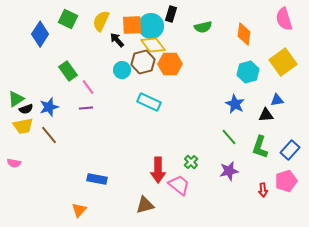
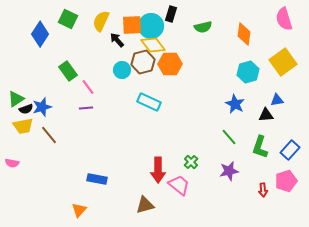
blue star at (49, 107): moved 7 px left
pink semicircle at (14, 163): moved 2 px left
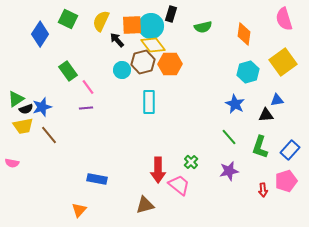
cyan rectangle at (149, 102): rotated 65 degrees clockwise
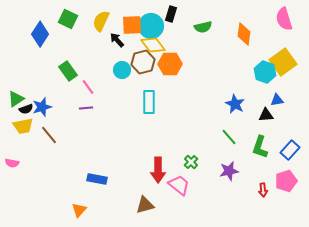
cyan hexagon at (248, 72): moved 17 px right; rotated 25 degrees counterclockwise
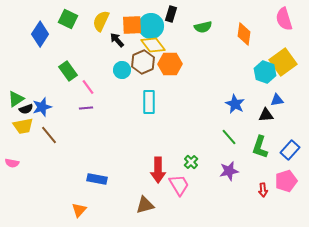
brown hexagon at (143, 62): rotated 10 degrees counterclockwise
pink trapezoid at (179, 185): rotated 20 degrees clockwise
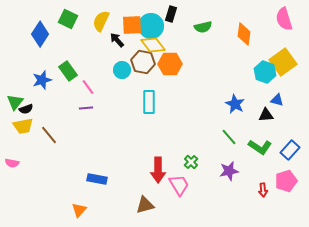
brown hexagon at (143, 62): rotated 25 degrees counterclockwise
green triangle at (16, 99): moved 1 px left, 3 px down; rotated 18 degrees counterclockwise
blue triangle at (277, 100): rotated 24 degrees clockwise
blue star at (42, 107): moved 27 px up
green L-shape at (260, 147): rotated 75 degrees counterclockwise
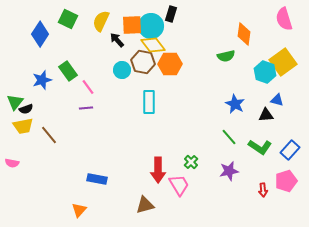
green semicircle at (203, 27): moved 23 px right, 29 px down
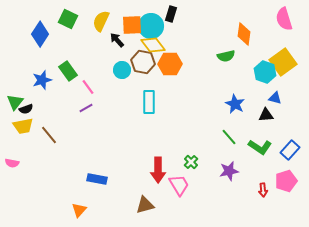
blue triangle at (277, 100): moved 2 px left, 2 px up
purple line at (86, 108): rotated 24 degrees counterclockwise
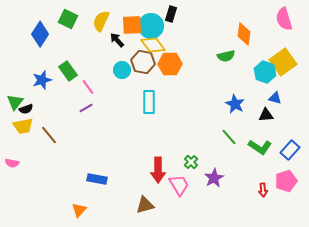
purple star at (229, 171): moved 15 px left, 7 px down; rotated 18 degrees counterclockwise
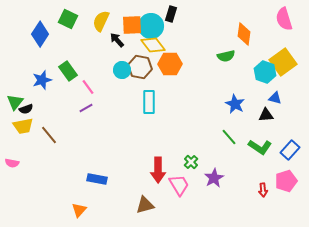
brown hexagon at (143, 62): moved 3 px left, 5 px down
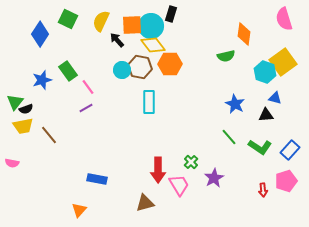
brown triangle at (145, 205): moved 2 px up
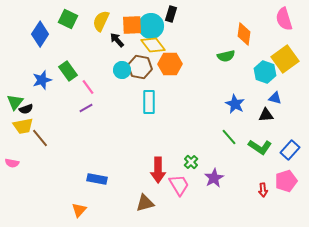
yellow square at (283, 62): moved 2 px right, 3 px up
brown line at (49, 135): moved 9 px left, 3 px down
